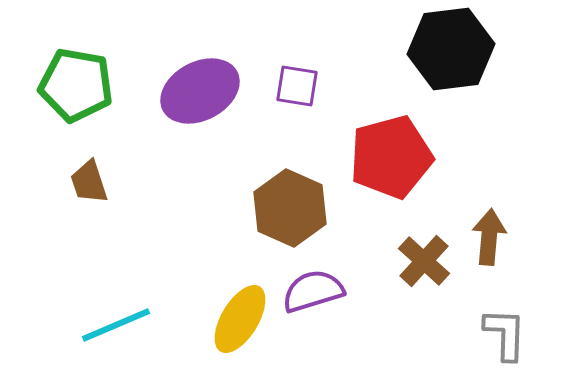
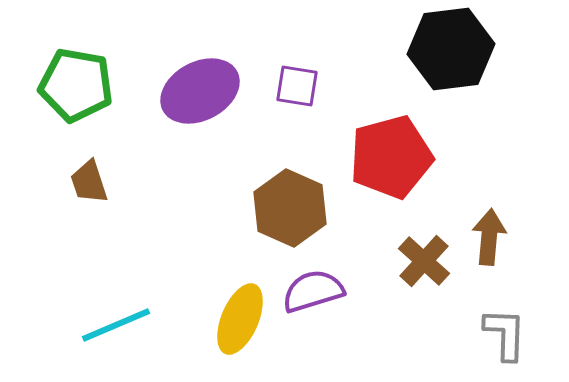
yellow ellipse: rotated 8 degrees counterclockwise
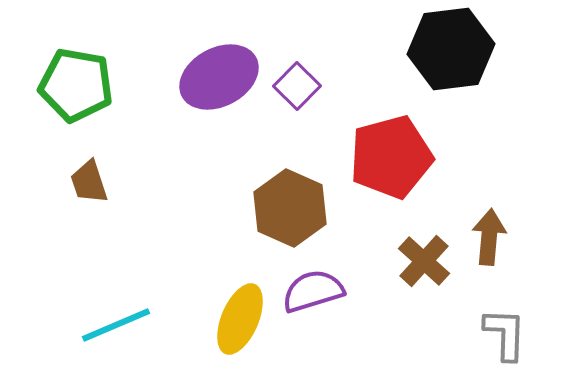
purple square: rotated 36 degrees clockwise
purple ellipse: moved 19 px right, 14 px up
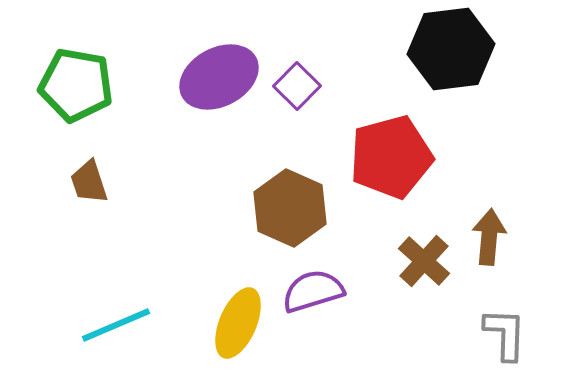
yellow ellipse: moved 2 px left, 4 px down
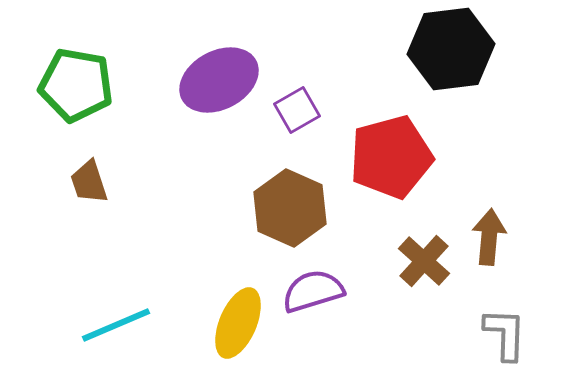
purple ellipse: moved 3 px down
purple square: moved 24 px down; rotated 15 degrees clockwise
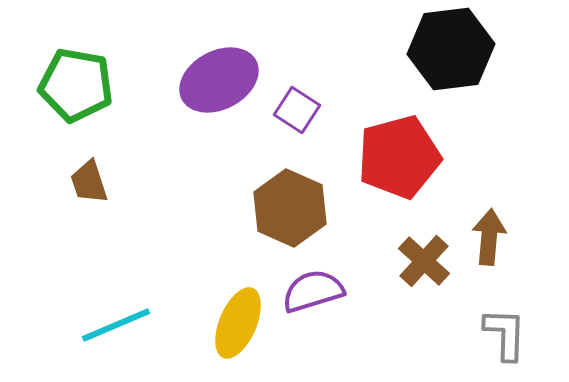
purple square: rotated 27 degrees counterclockwise
red pentagon: moved 8 px right
